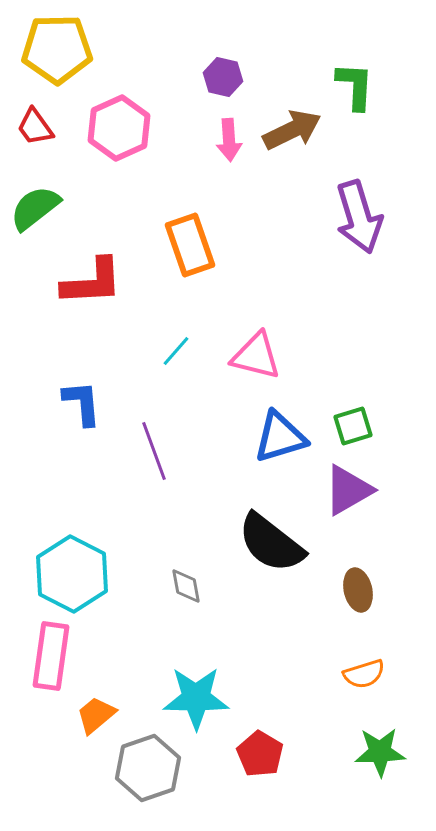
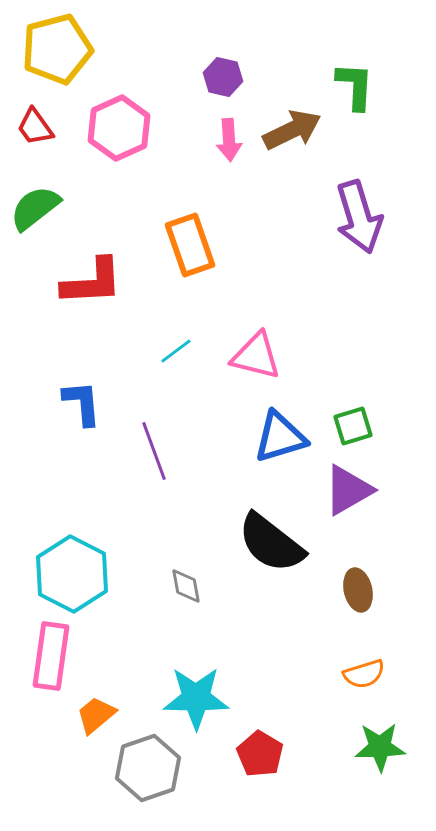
yellow pentagon: rotated 14 degrees counterclockwise
cyan line: rotated 12 degrees clockwise
green star: moved 5 px up
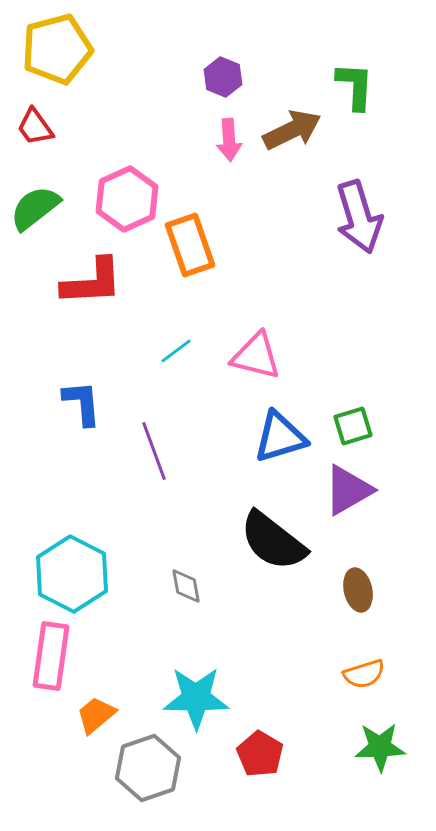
purple hexagon: rotated 9 degrees clockwise
pink hexagon: moved 8 px right, 71 px down
black semicircle: moved 2 px right, 2 px up
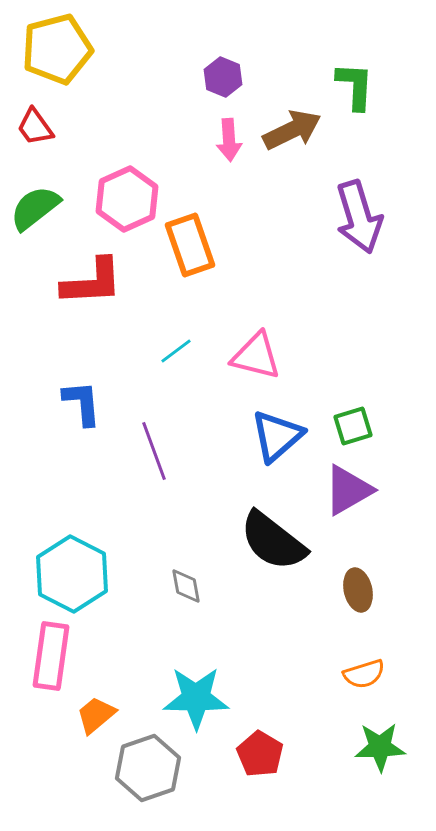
blue triangle: moved 3 px left, 1 px up; rotated 24 degrees counterclockwise
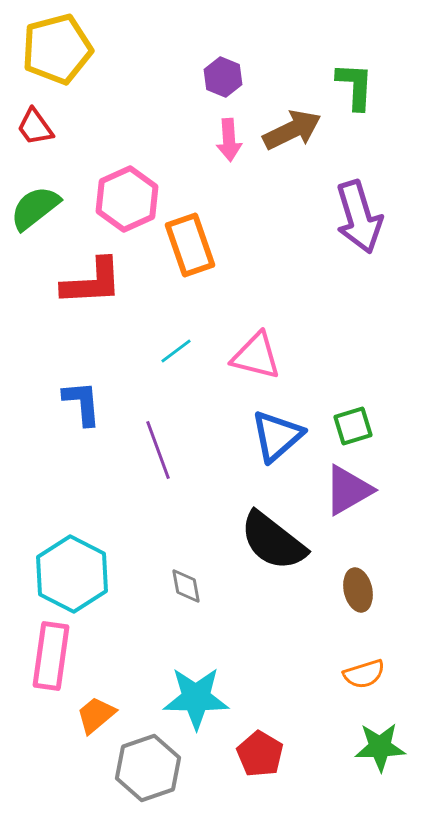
purple line: moved 4 px right, 1 px up
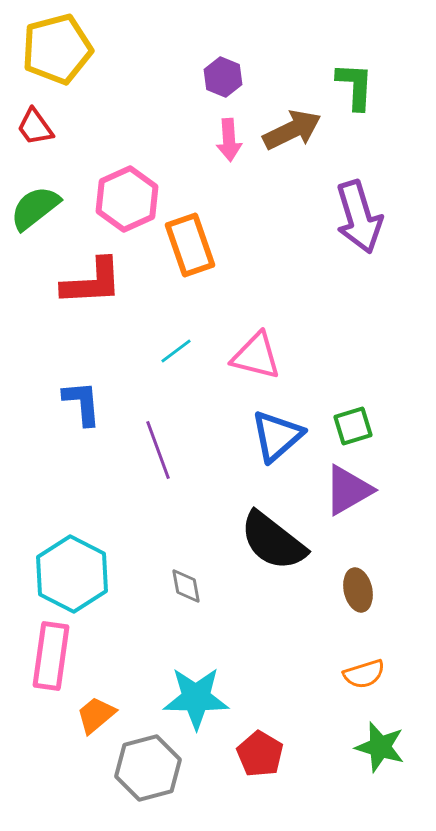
green star: rotated 18 degrees clockwise
gray hexagon: rotated 4 degrees clockwise
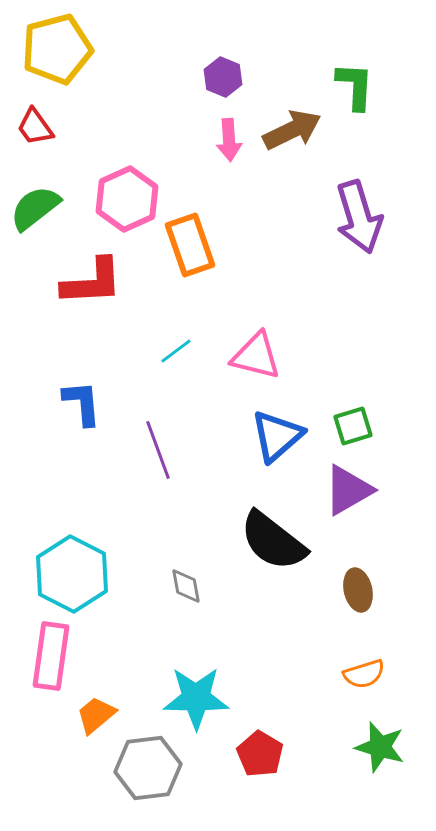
gray hexagon: rotated 8 degrees clockwise
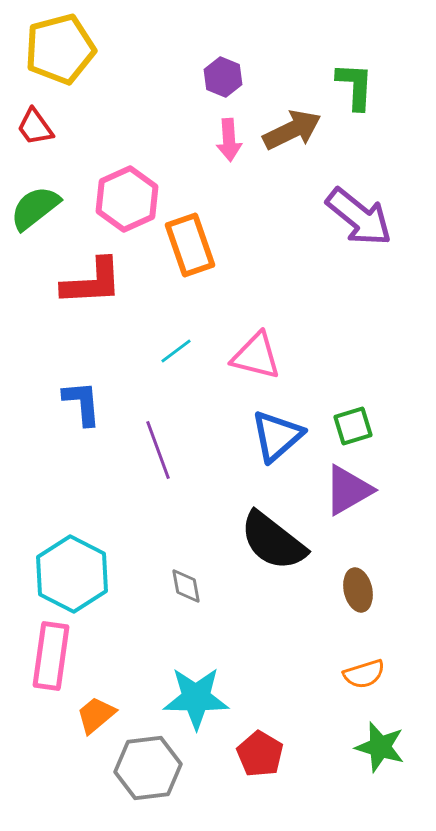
yellow pentagon: moved 3 px right
purple arrow: rotated 34 degrees counterclockwise
